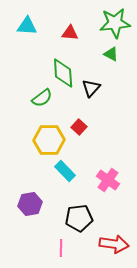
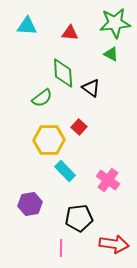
black triangle: rotated 36 degrees counterclockwise
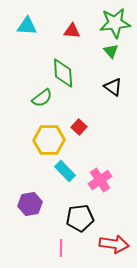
red triangle: moved 2 px right, 2 px up
green triangle: moved 3 px up; rotated 21 degrees clockwise
black triangle: moved 22 px right, 1 px up
pink cross: moved 8 px left; rotated 20 degrees clockwise
black pentagon: moved 1 px right
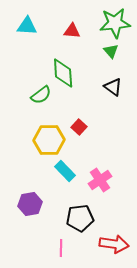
green semicircle: moved 1 px left, 3 px up
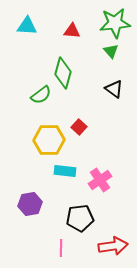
green diamond: rotated 20 degrees clockwise
black triangle: moved 1 px right, 2 px down
cyan rectangle: rotated 40 degrees counterclockwise
red arrow: moved 1 px left, 2 px down; rotated 16 degrees counterclockwise
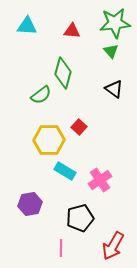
cyan rectangle: rotated 25 degrees clockwise
black pentagon: rotated 8 degrees counterclockwise
red arrow: rotated 128 degrees clockwise
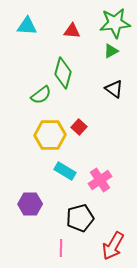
green triangle: rotated 42 degrees clockwise
yellow hexagon: moved 1 px right, 5 px up
purple hexagon: rotated 10 degrees clockwise
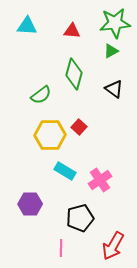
green diamond: moved 11 px right, 1 px down
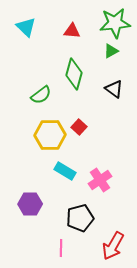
cyan triangle: moved 1 px left, 1 px down; rotated 40 degrees clockwise
